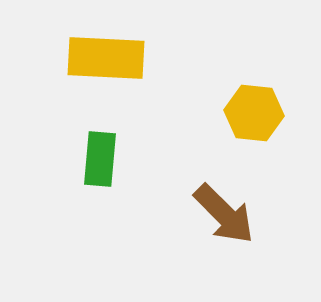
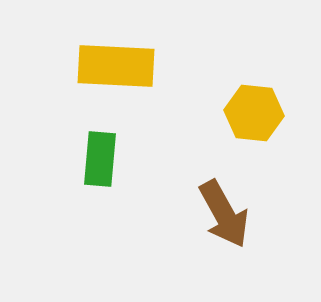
yellow rectangle: moved 10 px right, 8 px down
brown arrow: rotated 16 degrees clockwise
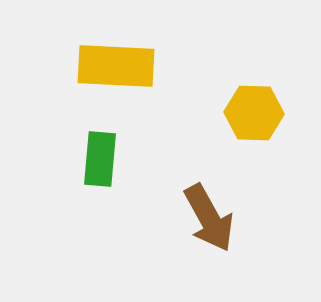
yellow hexagon: rotated 4 degrees counterclockwise
brown arrow: moved 15 px left, 4 px down
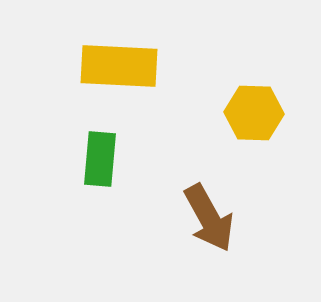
yellow rectangle: moved 3 px right
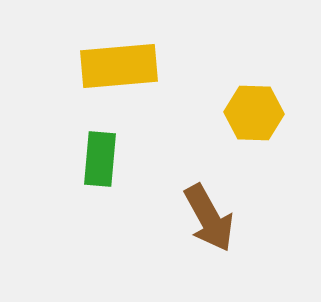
yellow rectangle: rotated 8 degrees counterclockwise
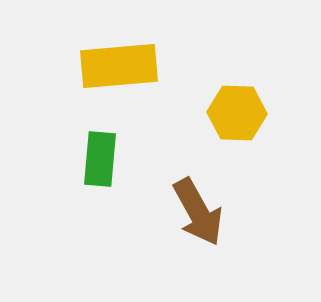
yellow hexagon: moved 17 px left
brown arrow: moved 11 px left, 6 px up
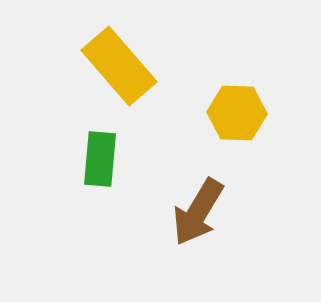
yellow rectangle: rotated 54 degrees clockwise
brown arrow: rotated 60 degrees clockwise
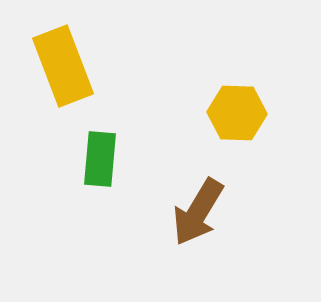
yellow rectangle: moved 56 px left; rotated 20 degrees clockwise
